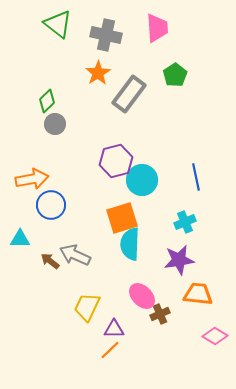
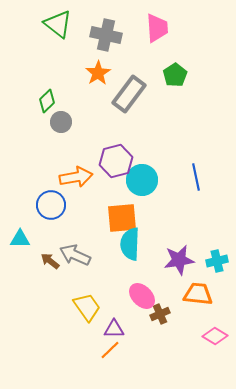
gray circle: moved 6 px right, 2 px up
orange arrow: moved 44 px right, 2 px up
orange square: rotated 12 degrees clockwise
cyan cross: moved 32 px right, 39 px down; rotated 10 degrees clockwise
yellow trapezoid: rotated 120 degrees clockwise
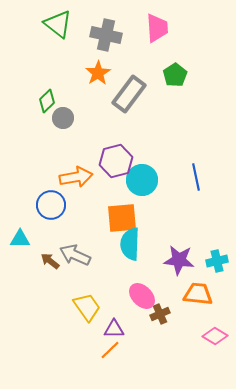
gray circle: moved 2 px right, 4 px up
purple star: rotated 16 degrees clockwise
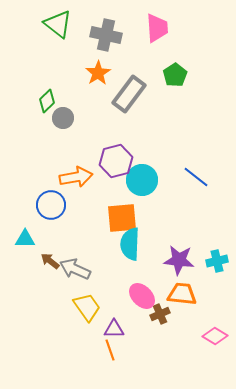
blue line: rotated 40 degrees counterclockwise
cyan triangle: moved 5 px right
gray arrow: moved 14 px down
orange trapezoid: moved 16 px left
orange line: rotated 65 degrees counterclockwise
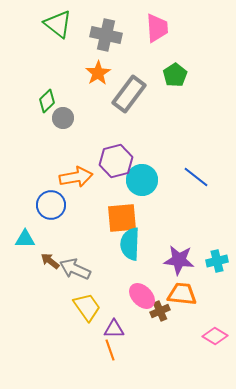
brown cross: moved 3 px up
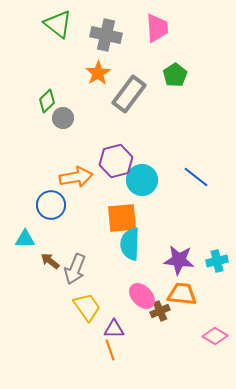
gray arrow: rotated 92 degrees counterclockwise
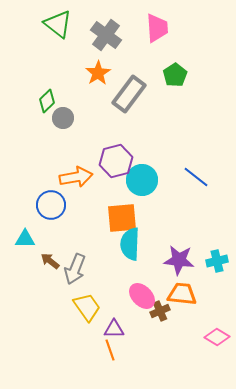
gray cross: rotated 24 degrees clockwise
pink diamond: moved 2 px right, 1 px down
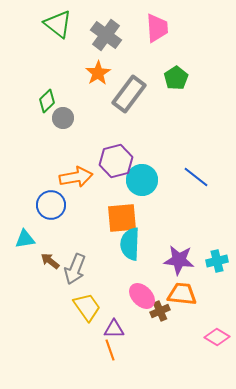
green pentagon: moved 1 px right, 3 px down
cyan triangle: rotated 10 degrees counterclockwise
